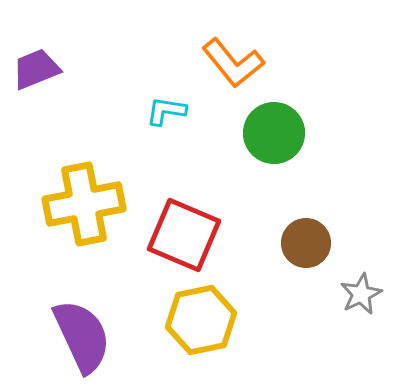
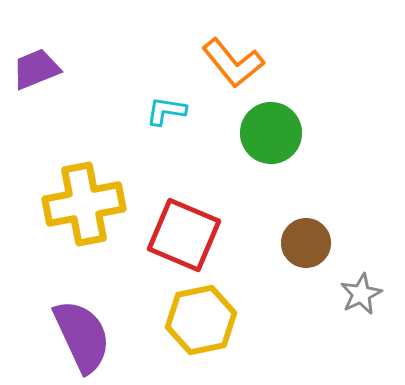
green circle: moved 3 px left
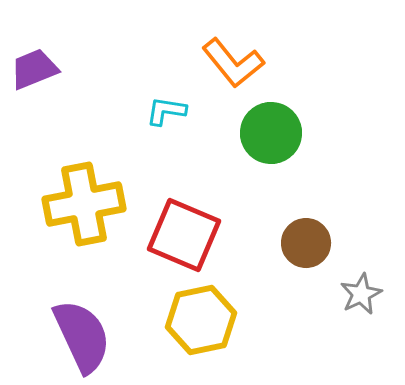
purple trapezoid: moved 2 px left
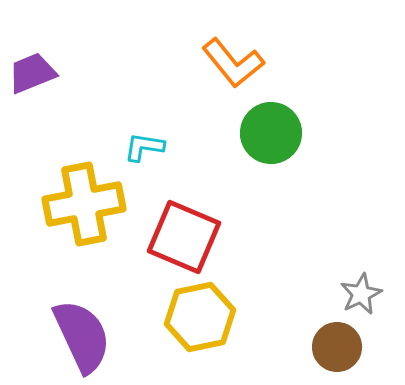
purple trapezoid: moved 2 px left, 4 px down
cyan L-shape: moved 22 px left, 36 px down
red square: moved 2 px down
brown circle: moved 31 px right, 104 px down
yellow hexagon: moved 1 px left, 3 px up
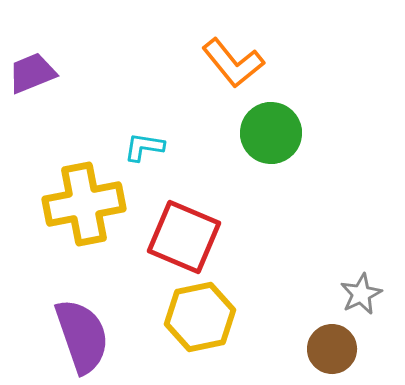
purple semicircle: rotated 6 degrees clockwise
brown circle: moved 5 px left, 2 px down
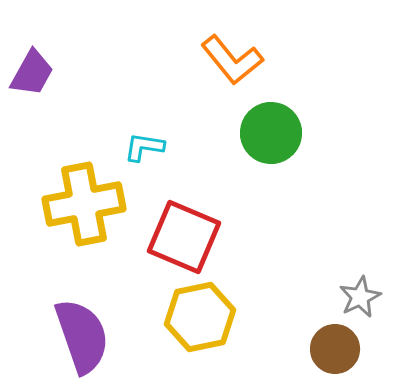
orange L-shape: moved 1 px left, 3 px up
purple trapezoid: rotated 141 degrees clockwise
gray star: moved 1 px left, 3 px down
brown circle: moved 3 px right
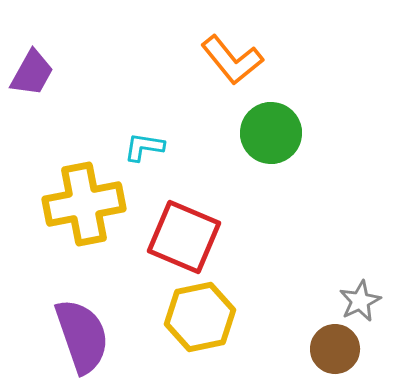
gray star: moved 4 px down
